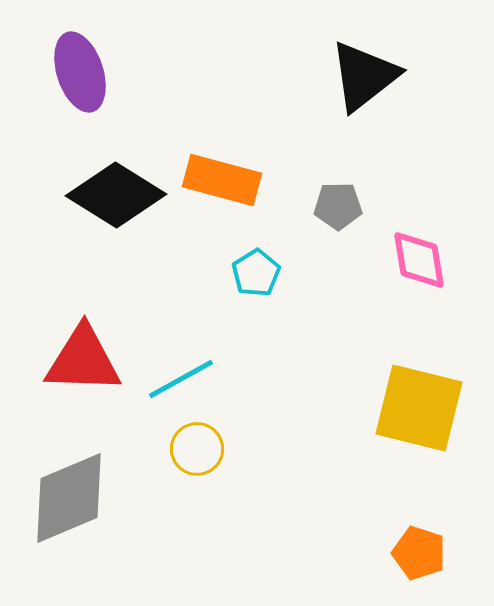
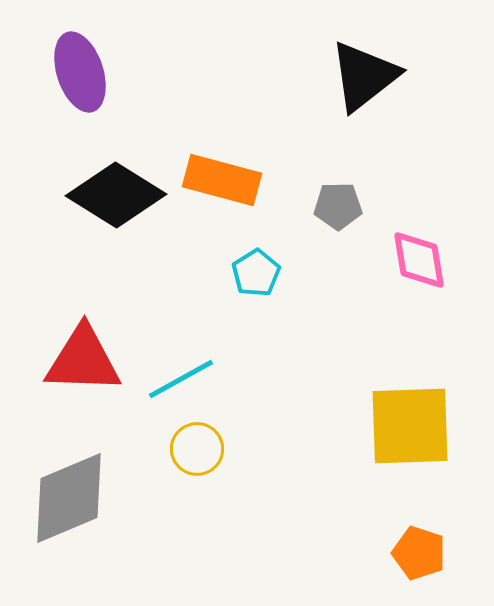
yellow square: moved 9 px left, 18 px down; rotated 16 degrees counterclockwise
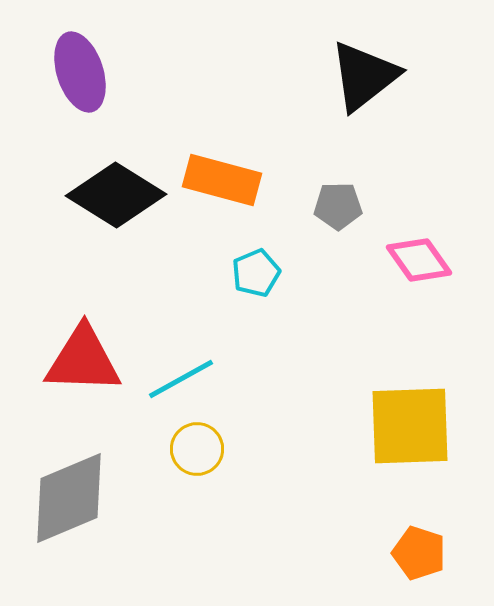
pink diamond: rotated 26 degrees counterclockwise
cyan pentagon: rotated 9 degrees clockwise
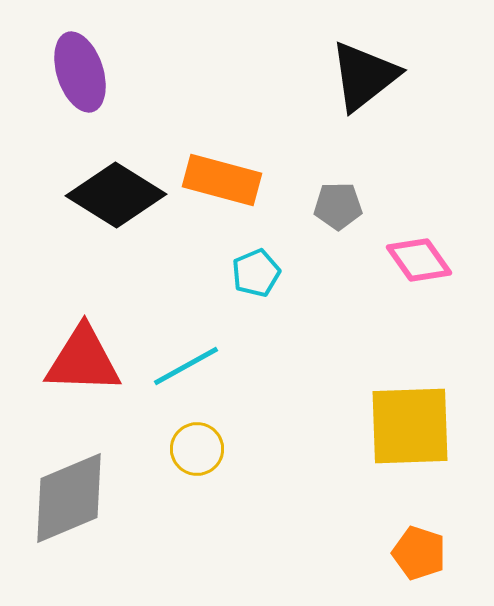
cyan line: moved 5 px right, 13 px up
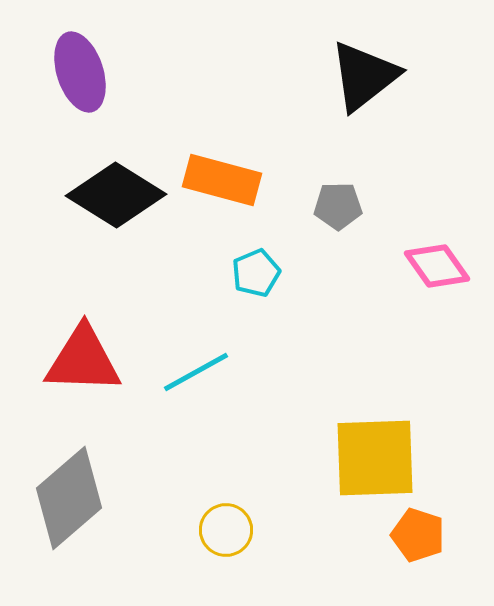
pink diamond: moved 18 px right, 6 px down
cyan line: moved 10 px right, 6 px down
yellow square: moved 35 px left, 32 px down
yellow circle: moved 29 px right, 81 px down
gray diamond: rotated 18 degrees counterclockwise
orange pentagon: moved 1 px left, 18 px up
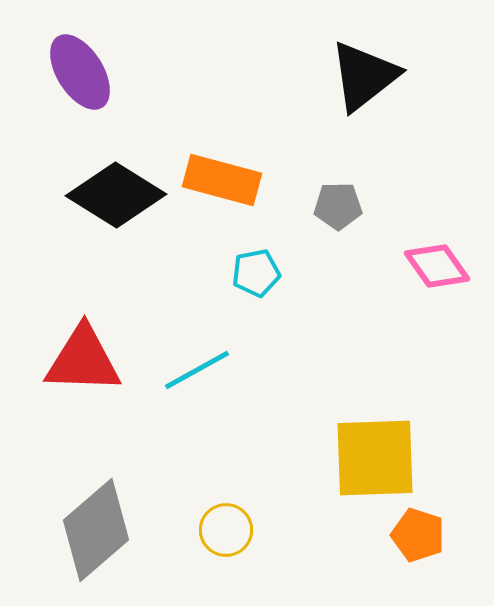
purple ellipse: rotated 14 degrees counterclockwise
cyan pentagon: rotated 12 degrees clockwise
cyan line: moved 1 px right, 2 px up
gray diamond: moved 27 px right, 32 px down
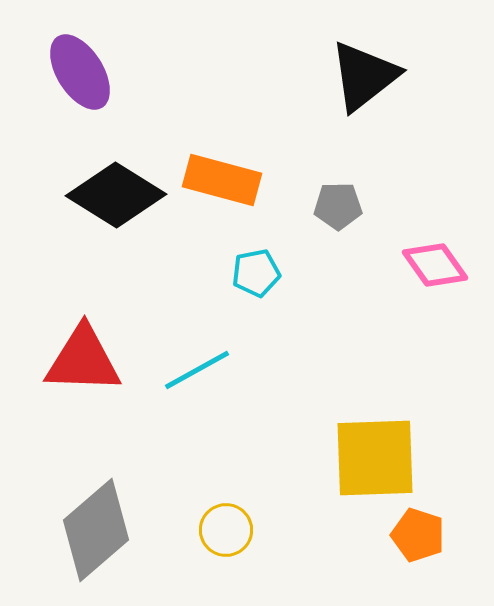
pink diamond: moved 2 px left, 1 px up
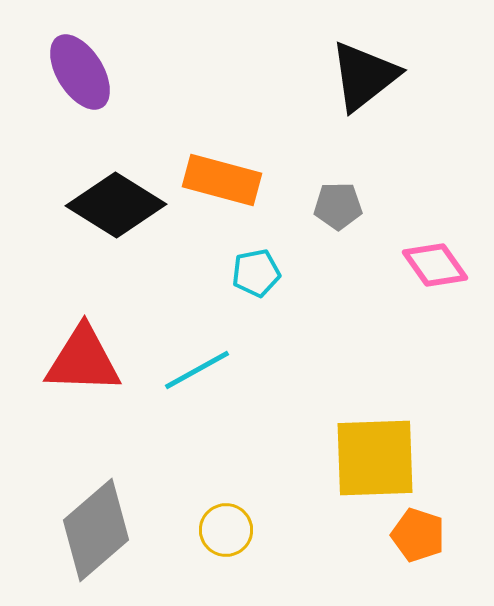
black diamond: moved 10 px down
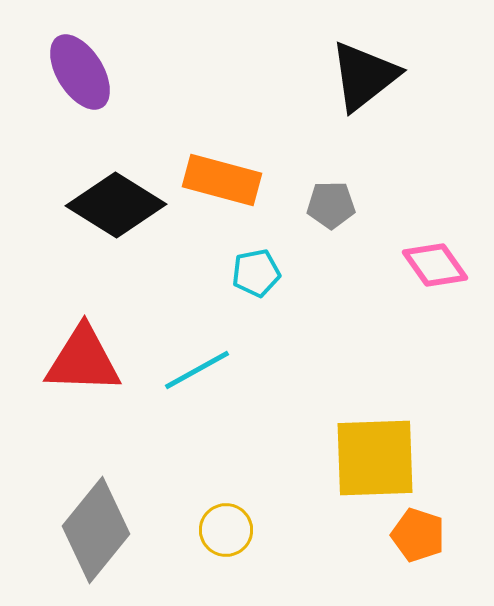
gray pentagon: moved 7 px left, 1 px up
gray diamond: rotated 10 degrees counterclockwise
